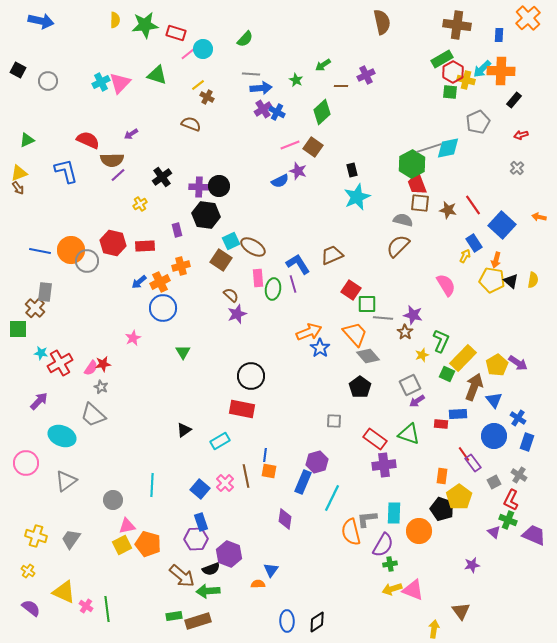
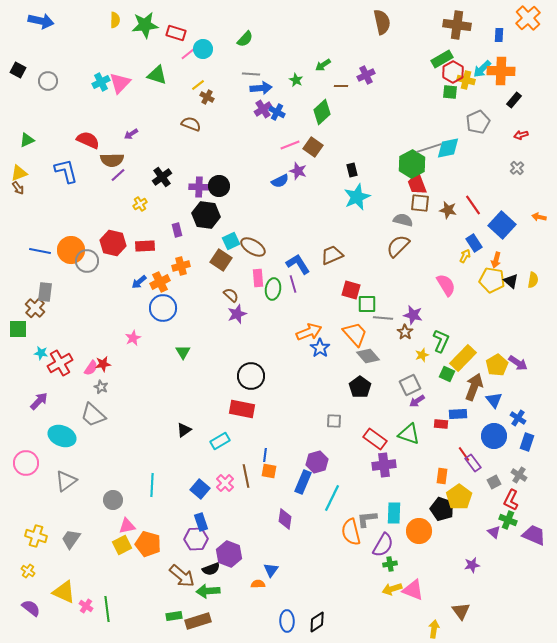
red square at (351, 290): rotated 18 degrees counterclockwise
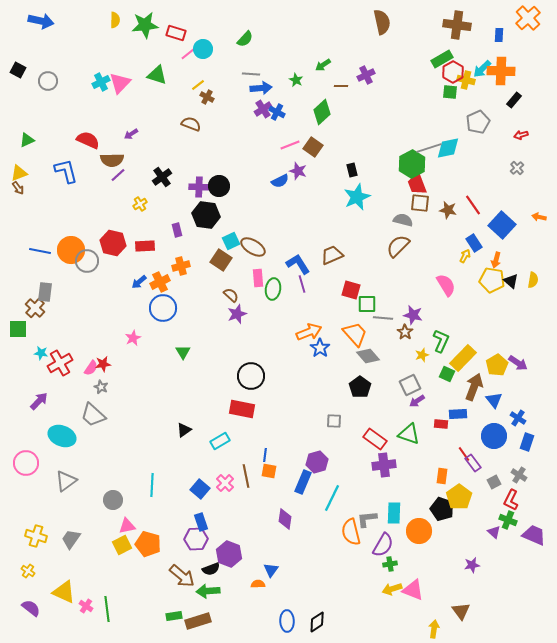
purple line at (293, 284): moved 9 px right
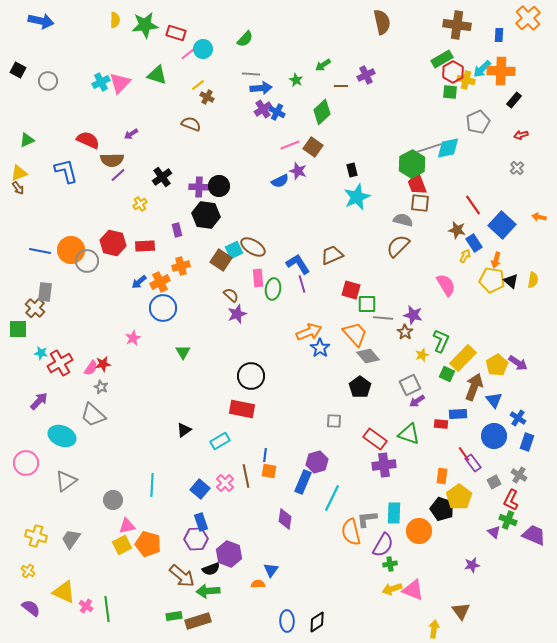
brown star at (448, 210): moved 9 px right, 20 px down
cyan square at (231, 241): moved 3 px right, 9 px down
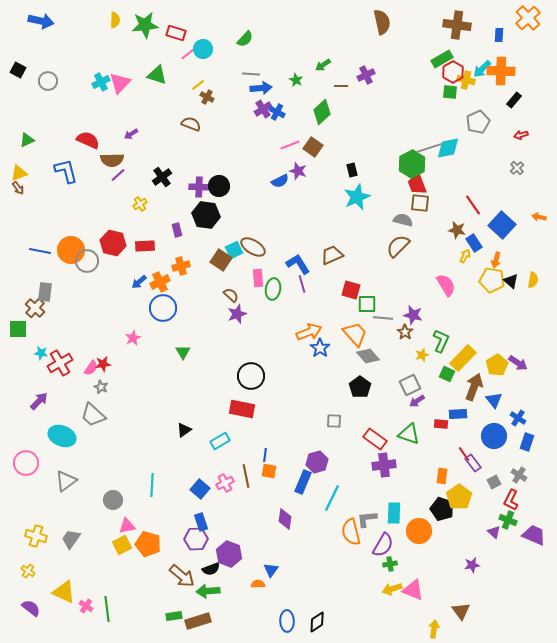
pink cross at (225, 483): rotated 18 degrees clockwise
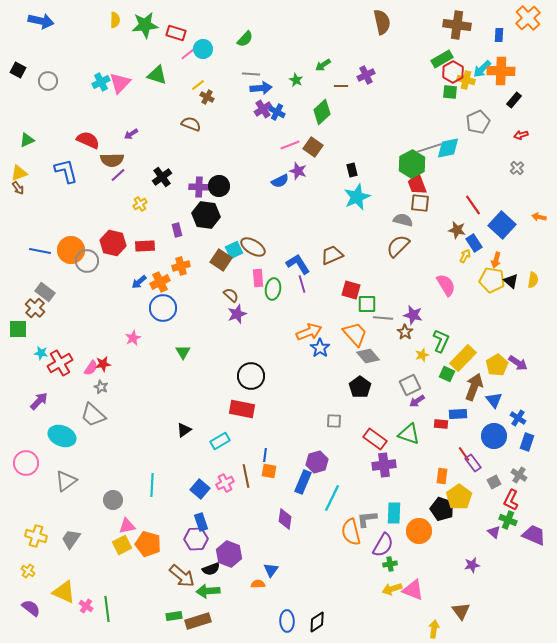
gray rectangle at (45, 292): rotated 60 degrees counterclockwise
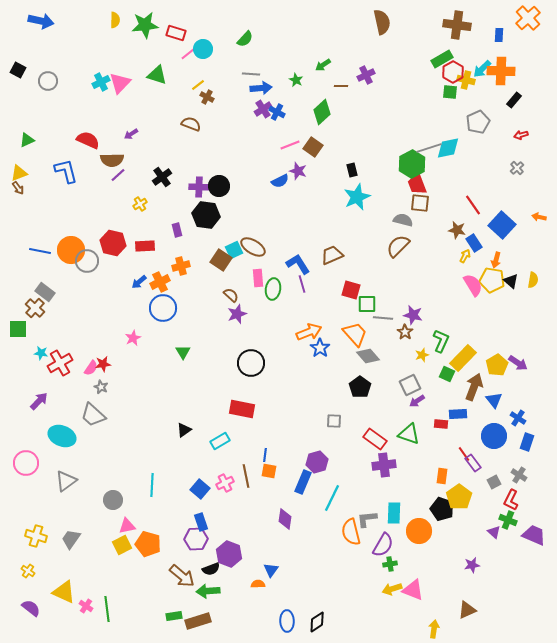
pink semicircle at (446, 285): moved 27 px right
black circle at (251, 376): moved 13 px up
brown triangle at (461, 611): moved 6 px right, 1 px up; rotated 42 degrees clockwise
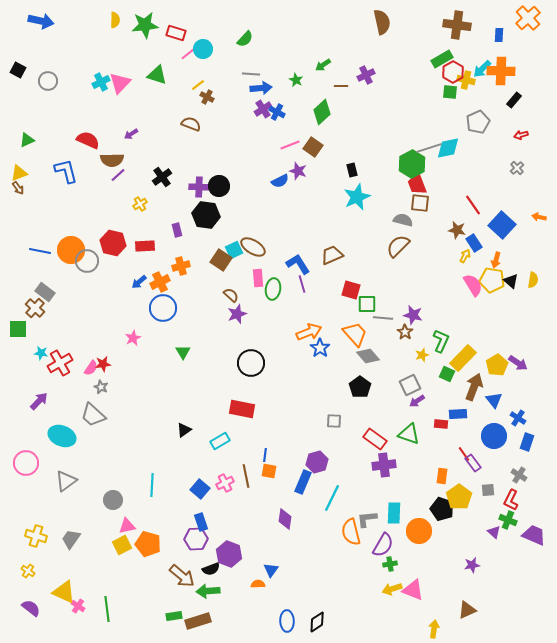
gray square at (494, 482): moved 6 px left, 8 px down; rotated 24 degrees clockwise
pink cross at (86, 606): moved 8 px left
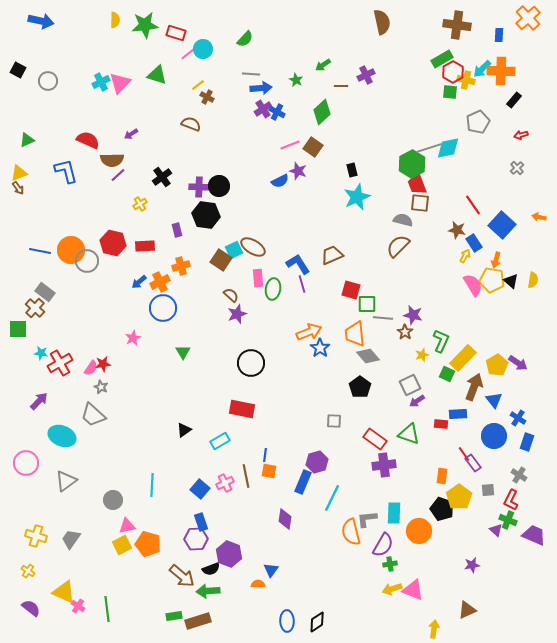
orange trapezoid at (355, 334): rotated 144 degrees counterclockwise
purple triangle at (494, 532): moved 2 px right, 2 px up
